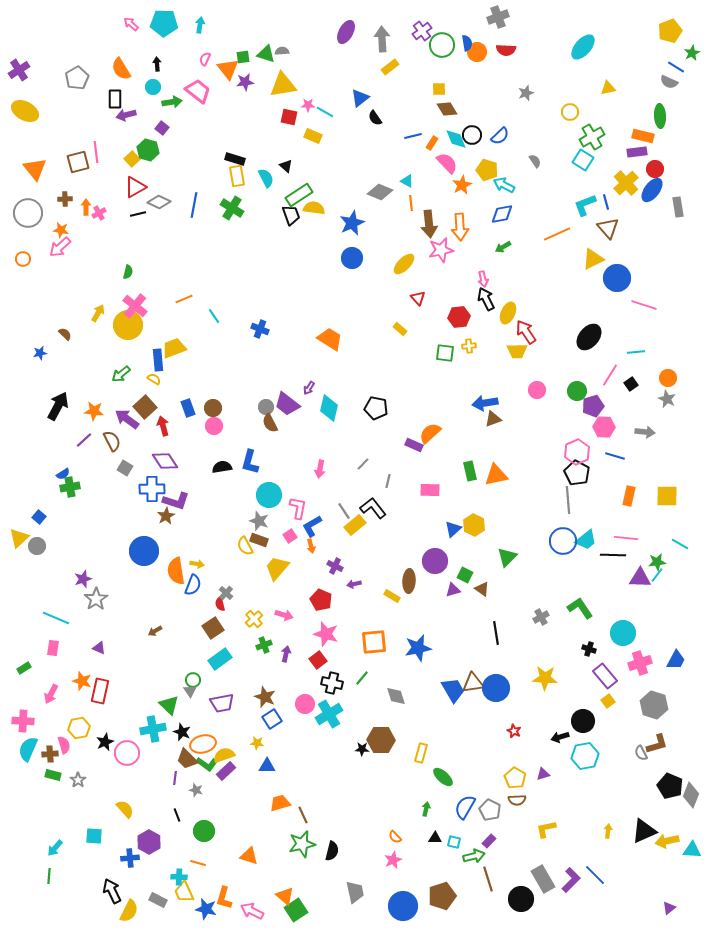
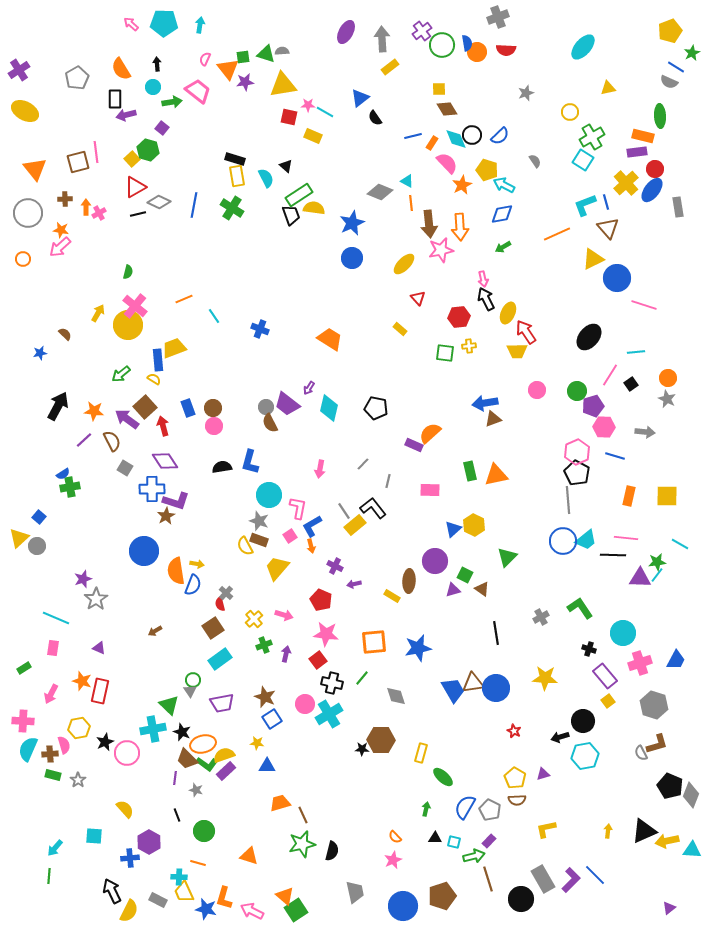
pink star at (326, 634): rotated 10 degrees counterclockwise
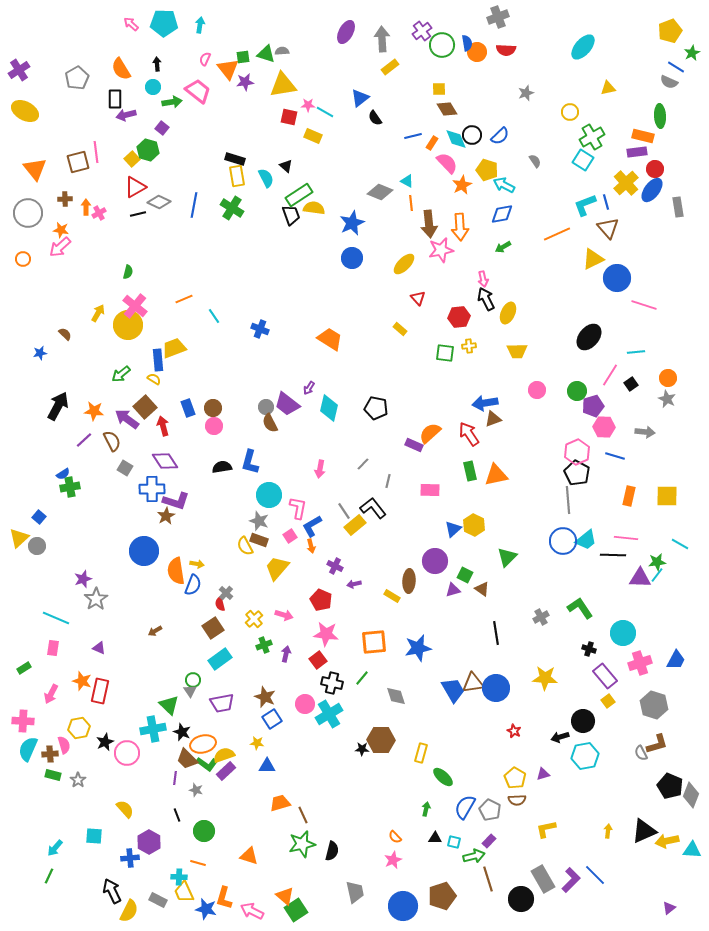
red arrow at (526, 332): moved 57 px left, 102 px down
green line at (49, 876): rotated 21 degrees clockwise
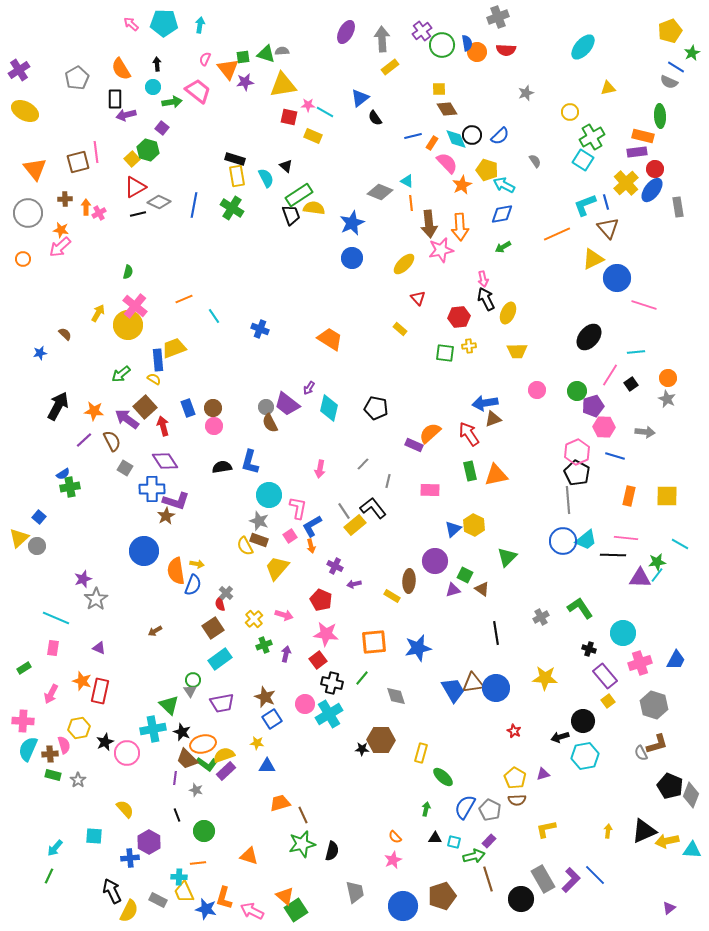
orange line at (198, 863): rotated 21 degrees counterclockwise
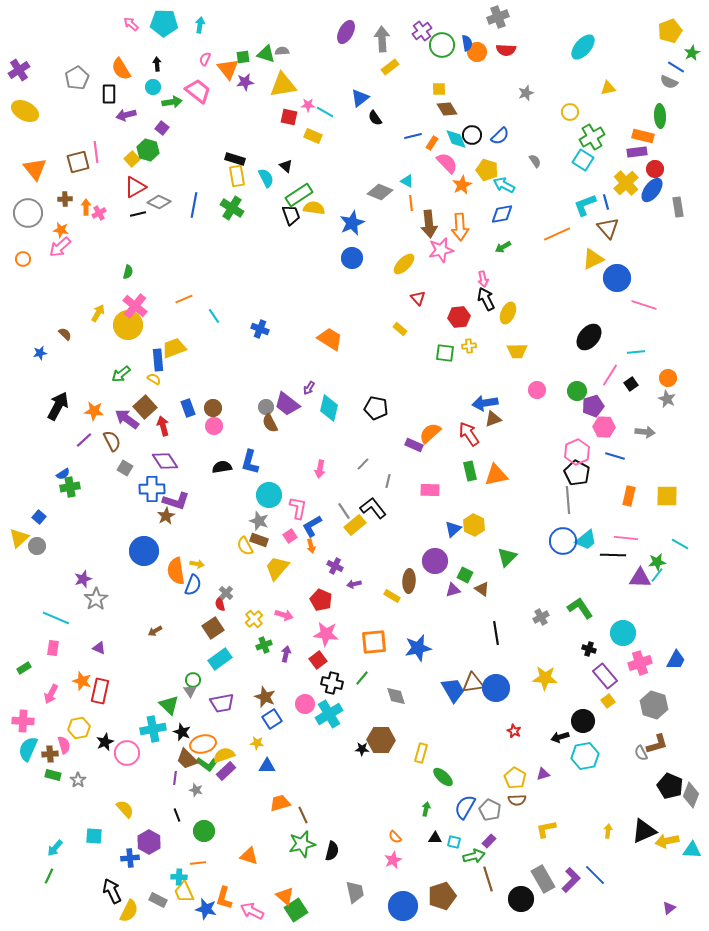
black rectangle at (115, 99): moved 6 px left, 5 px up
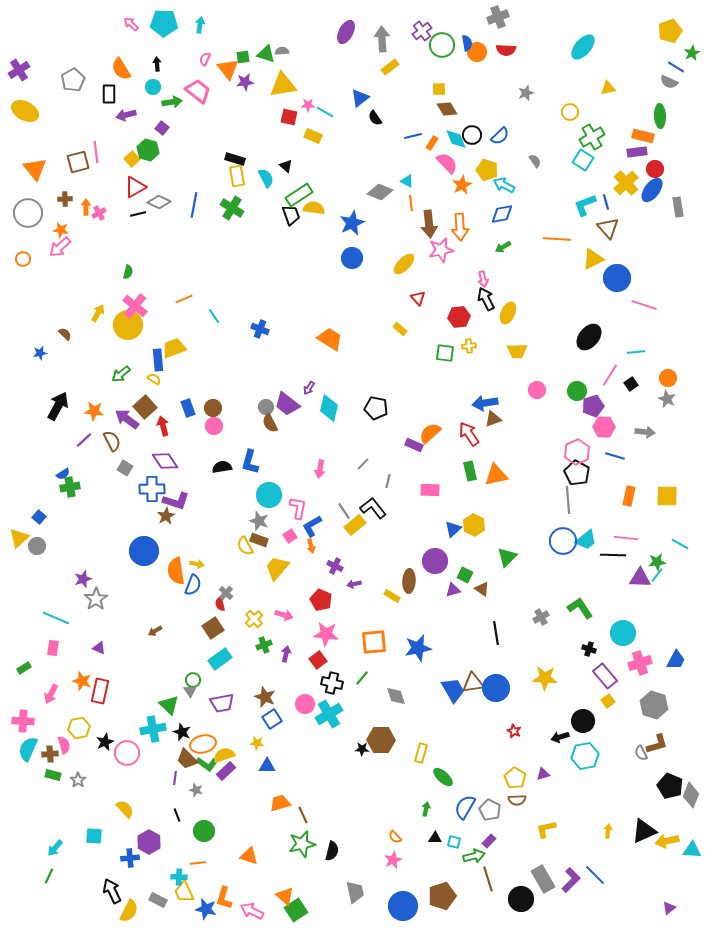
gray pentagon at (77, 78): moved 4 px left, 2 px down
orange line at (557, 234): moved 5 px down; rotated 28 degrees clockwise
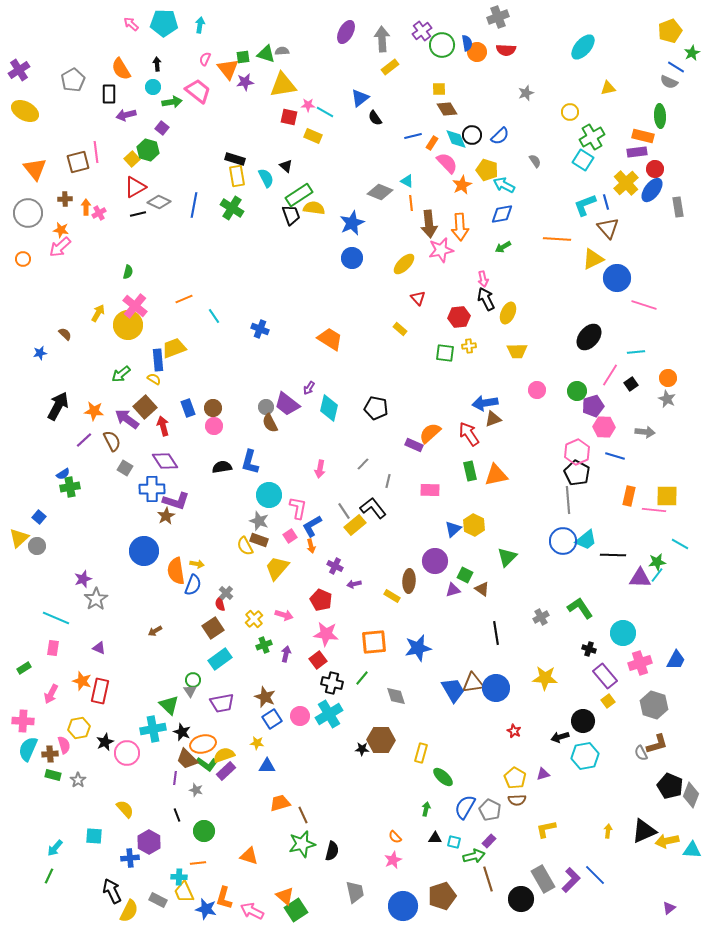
pink line at (626, 538): moved 28 px right, 28 px up
pink circle at (305, 704): moved 5 px left, 12 px down
